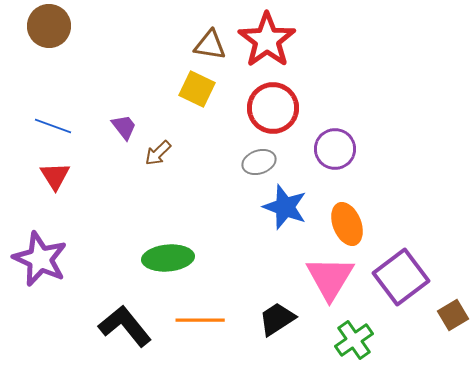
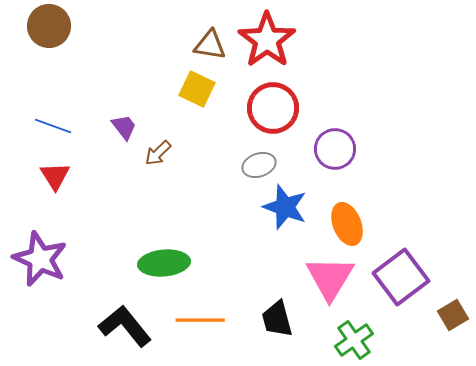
gray ellipse: moved 3 px down
green ellipse: moved 4 px left, 5 px down
black trapezoid: rotated 72 degrees counterclockwise
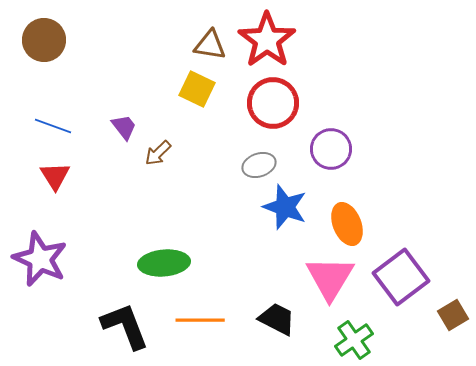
brown circle: moved 5 px left, 14 px down
red circle: moved 5 px up
purple circle: moved 4 px left
black trapezoid: rotated 132 degrees clockwise
black L-shape: rotated 18 degrees clockwise
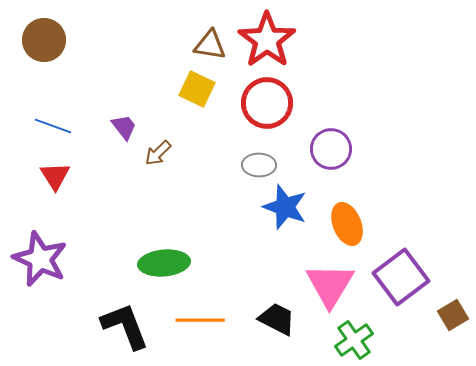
red circle: moved 6 px left
gray ellipse: rotated 20 degrees clockwise
pink triangle: moved 7 px down
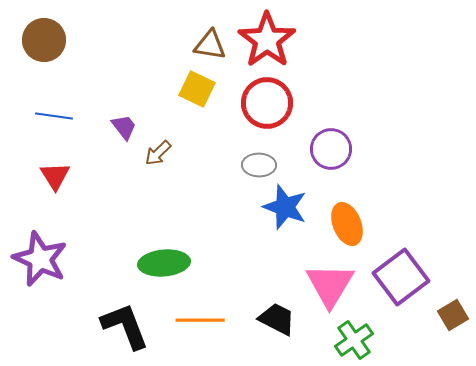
blue line: moved 1 px right, 10 px up; rotated 12 degrees counterclockwise
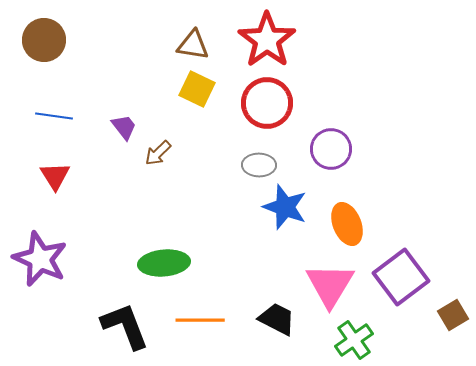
brown triangle: moved 17 px left
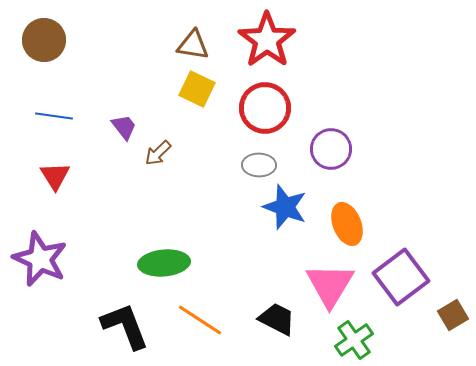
red circle: moved 2 px left, 5 px down
orange line: rotated 33 degrees clockwise
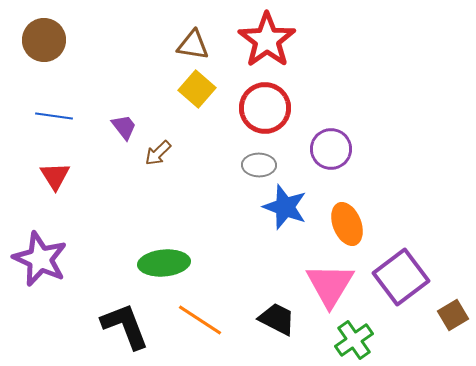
yellow square: rotated 15 degrees clockwise
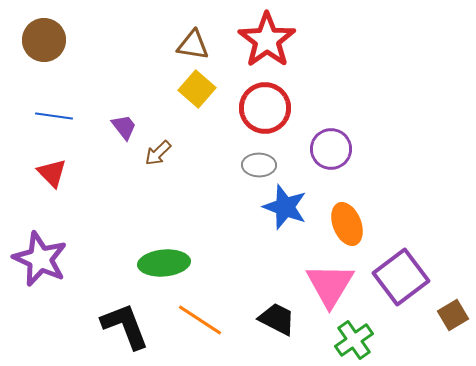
red triangle: moved 3 px left, 3 px up; rotated 12 degrees counterclockwise
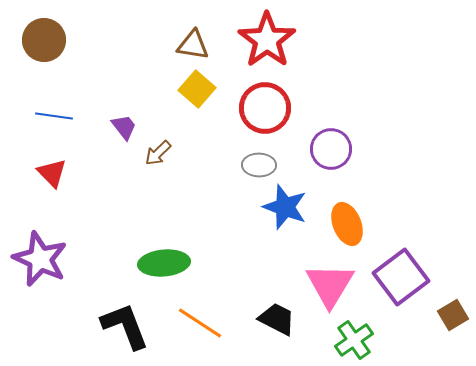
orange line: moved 3 px down
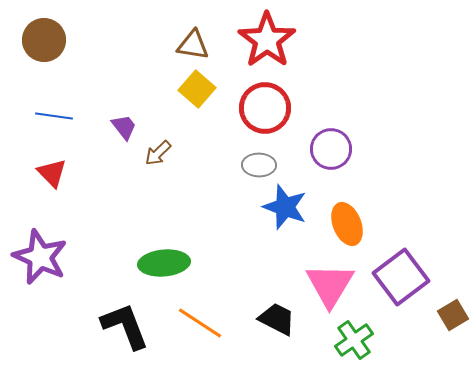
purple star: moved 2 px up
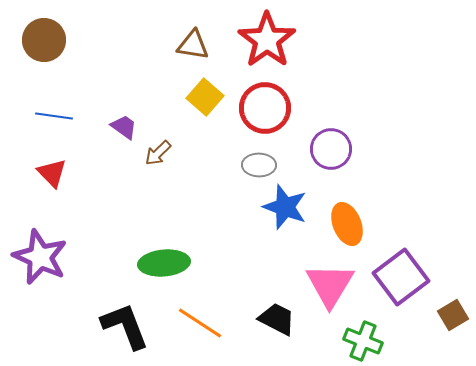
yellow square: moved 8 px right, 8 px down
purple trapezoid: rotated 16 degrees counterclockwise
green cross: moved 9 px right, 1 px down; rotated 33 degrees counterclockwise
